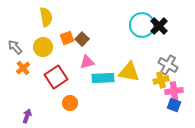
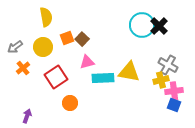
gray arrow: rotated 84 degrees counterclockwise
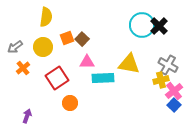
yellow semicircle: rotated 18 degrees clockwise
pink triangle: rotated 14 degrees clockwise
yellow triangle: moved 8 px up
red square: moved 1 px right, 1 px down
pink cross: rotated 30 degrees counterclockwise
blue square: rotated 24 degrees clockwise
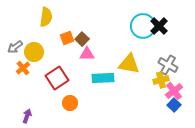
cyan circle: moved 1 px right, 1 px down
yellow circle: moved 9 px left, 5 px down
pink triangle: moved 8 px up
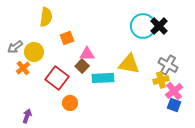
brown square: moved 27 px down
red square: rotated 20 degrees counterclockwise
blue square: rotated 24 degrees counterclockwise
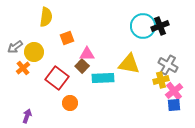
black cross: moved 1 px right; rotated 24 degrees clockwise
blue square: rotated 24 degrees counterclockwise
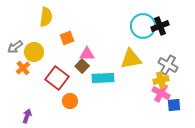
yellow triangle: moved 2 px right, 5 px up; rotated 20 degrees counterclockwise
pink cross: moved 13 px left, 2 px down; rotated 24 degrees counterclockwise
orange circle: moved 2 px up
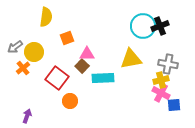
gray cross: moved 1 px up; rotated 18 degrees counterclockwise
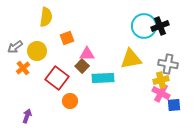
cyan circle: moved 1 px right
yellow circle: moved 3 px right, 1 px up
